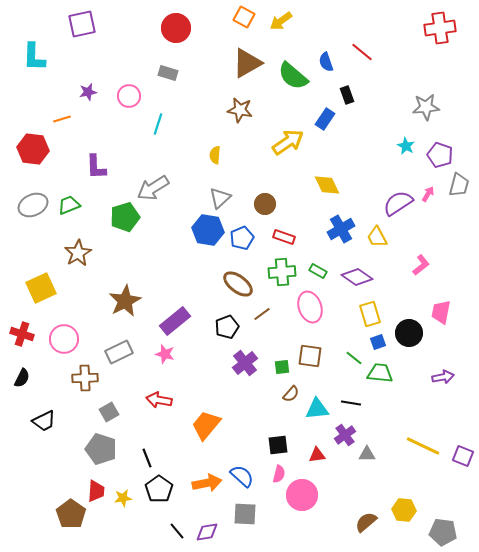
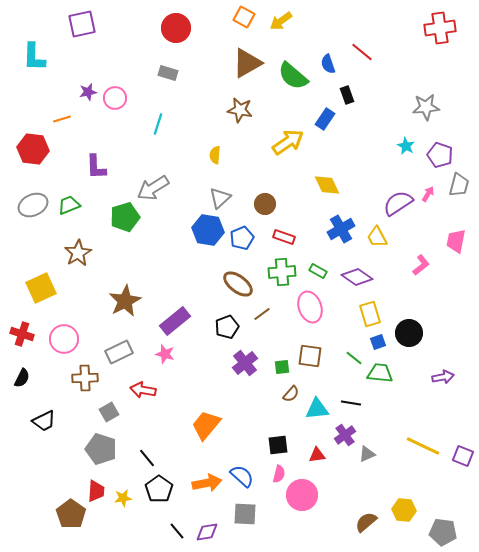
blue semicircle at (326, 62): moved 2 px right, 2 px down
pink circle at (129, 96): moved 14 px left, 2 px down
pink trapezoid at (441, 312): moved 15 px right, 71 px up
red arrow at (159, 400): moved 16 px left, 10 px up
gray triangle at (367, 454): rotated 24 degrees counterclockwise
black line at (147, 458): rotated 18 degrees counterclockwise
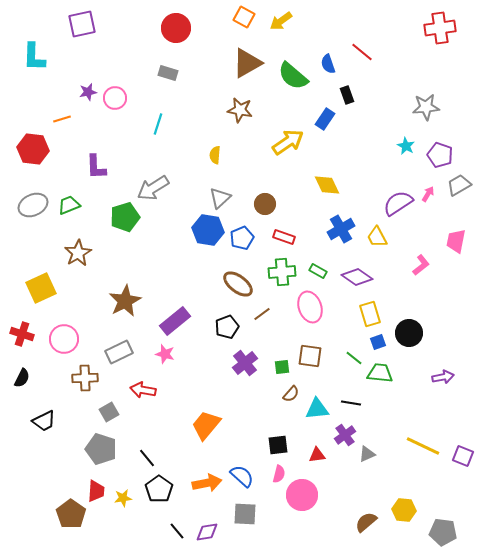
gray trapezoid at (459, 185): rotated 135 degrees counterclockwise
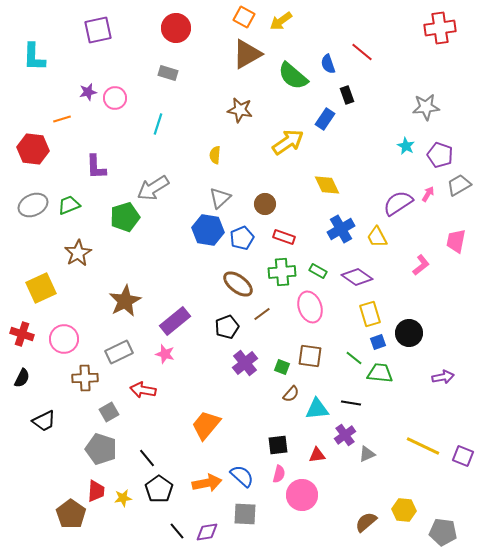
purple square at (82, 24): moved 16 px right, 6 px down
brown triangle at (247, 63): moved 9 px up
green square at (282, 367): rotated 28 degrees clockwise
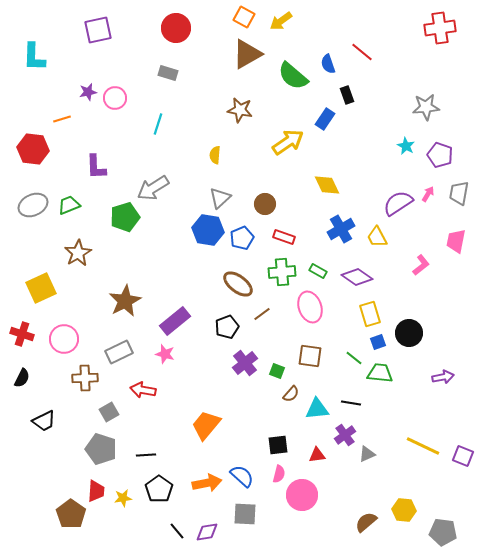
gray trapezoid at (459, 185): moved 8 px down; rotated 50 degrees counterclockwise
green square at (282, 367): moved 5 px left, 4 px down
black line at (147, 458): moved 1 px left, 3 px up; rotated 54 degrees counterclockwise
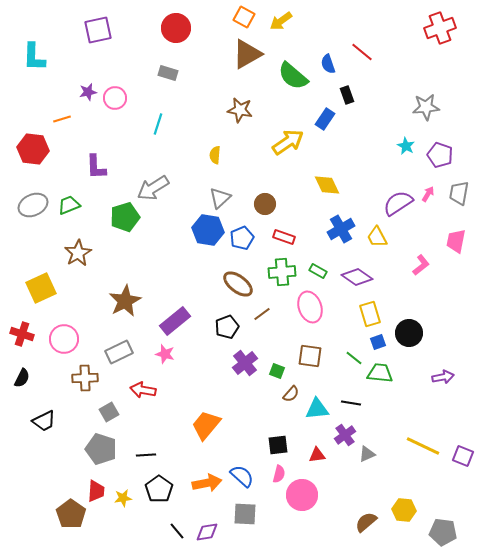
red cross at (440, 28): rotated 12 degrees counterclockwise
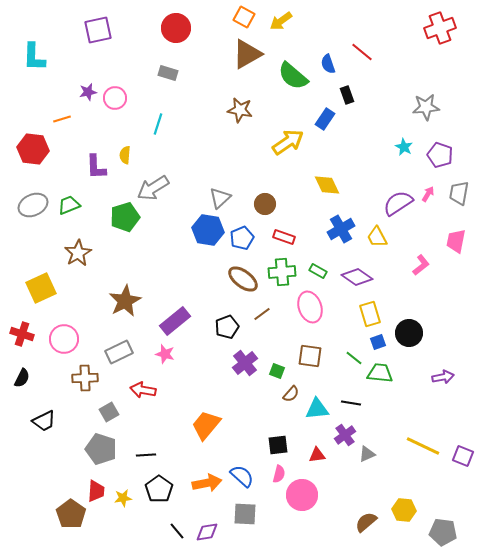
cyan star at (406, 146): moved 2 px left, 1 px down
yellow semicircle at (215, 155): moved 90 px left
brown ellipse at (238, 284): moved 5 px right, 5 px up
